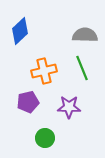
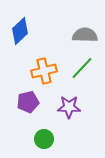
green line: rotated 65 degrees clockwise
green circle: moved 1 px left, 1 px down
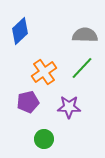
orange cross: moved 1 px down; rotated 20 degrees counterclockwise
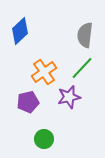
gray semicircle: rotated 85 degrees counterclockwise
purple star: moved 10 px up; rotated 15 degrees counterclockwise
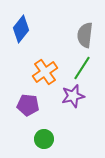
blue diamond: moved 1 px right, 2 px up; rotated 8 degrees counterclockwise
green line: rotated 10 degrees counterclockwise
orange cross: moved 1 px right
purple star: moved 4 px right, 1 px up
purple pentagon: moved 3 px down; rotated 20 degrees clockwise
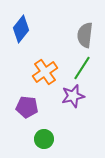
purple pentagon: moved 1 px left, 2 px down
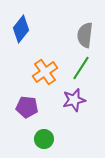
green line: moved 1 px left
purple star: moved 1 px right, 4 px down
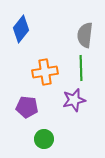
green line: rotated 35 degrees counterclockwise
orange cross: rotated 25 degrees clockwise
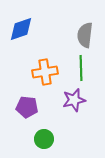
blue diamond: rotated 32 degrees clockwise
